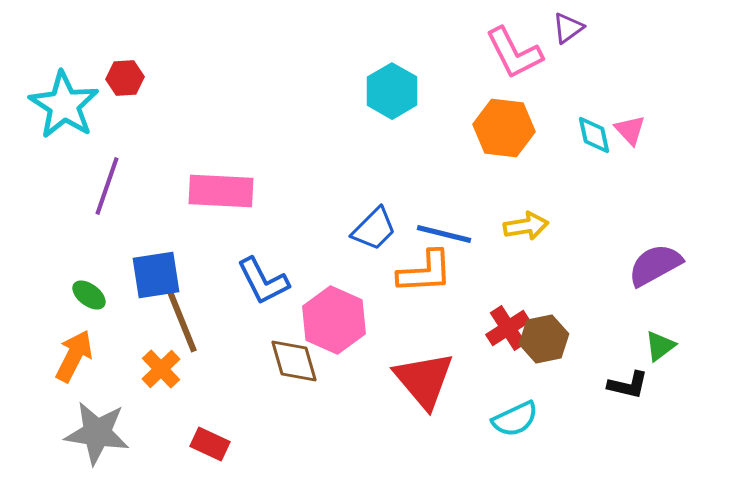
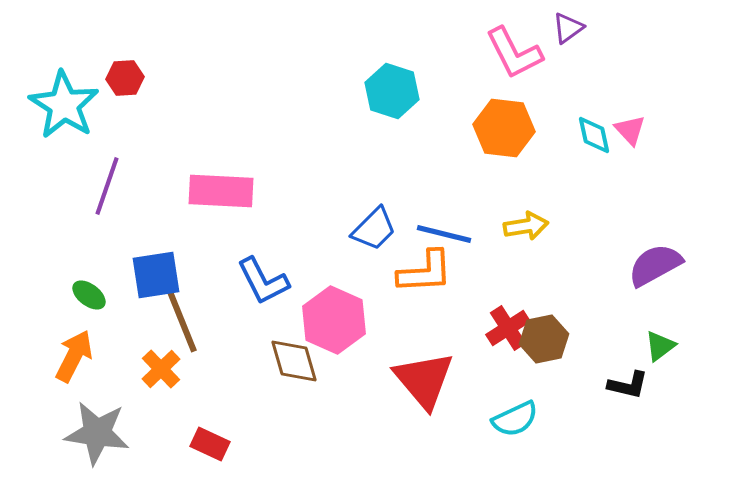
cyan hexagon: rotated 12 degrees counterclockwise
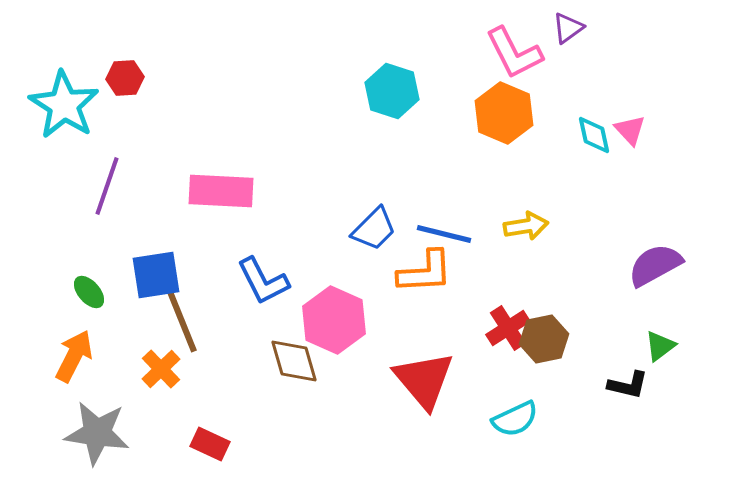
orange hexagon: moved 15 px up; rotated 16 degrees clockwise
green ellipse: moved 3 px up; rotated 12 degrees clockwise
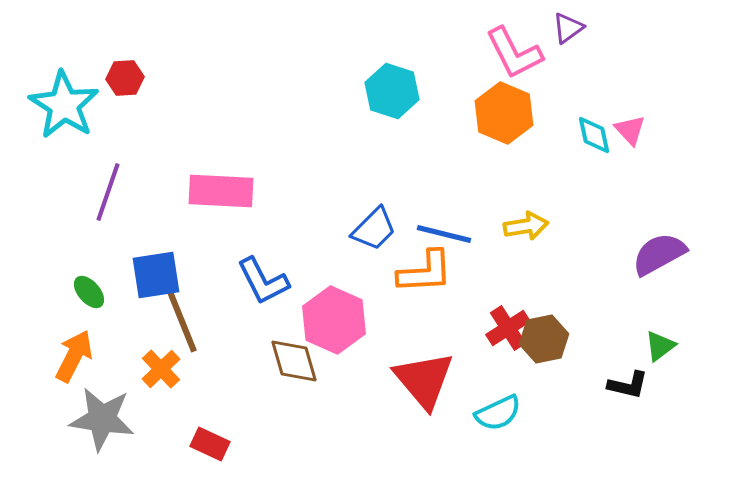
purple line: moved 1 px right, 6 px down
purple semicircle: moved 4 px right, 11 px up
cyan semicircle: moved 17 px left, 6 px up
gray star: moved 5 px right, 14 px up
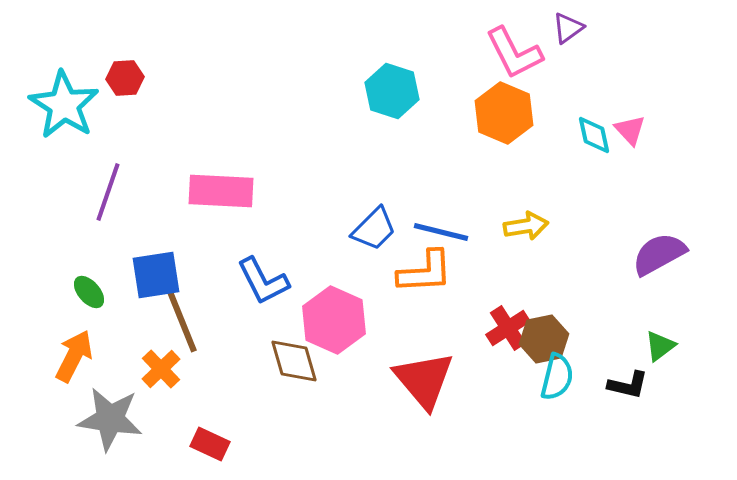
blue line: moved 3 px left, 2 px up
cyan semicircle: moved 59 px right, 36 px up; rotated 51 degrees counterclockwise
gray star: moved 8 px right
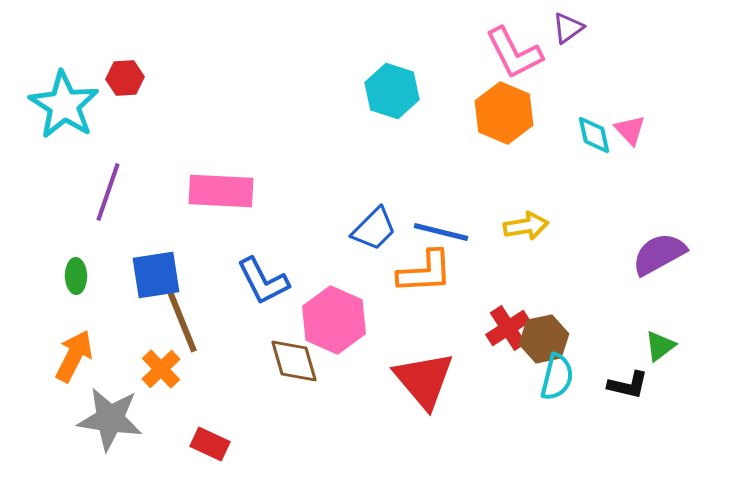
green ellipse: moved 13 px left, 16 px up; rotated 40 degrees clockwise
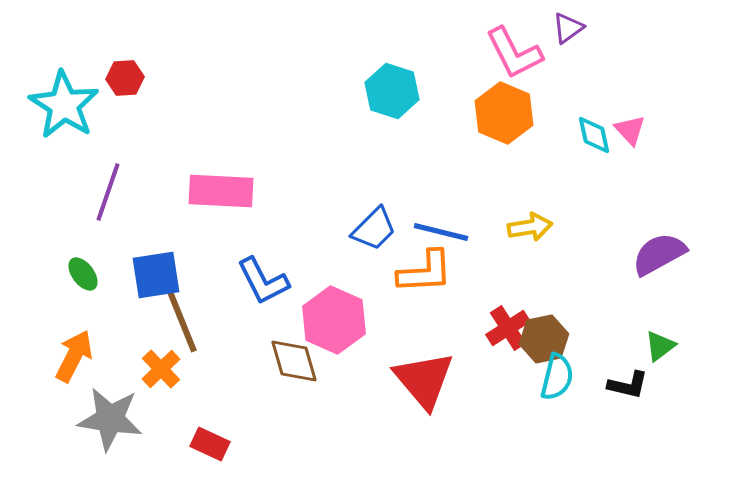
yellow arrow: moved 4 px right, 1 px down
green ellipse: moved 7 px right, 2 px up; rotated 36 degrees counterclockwise
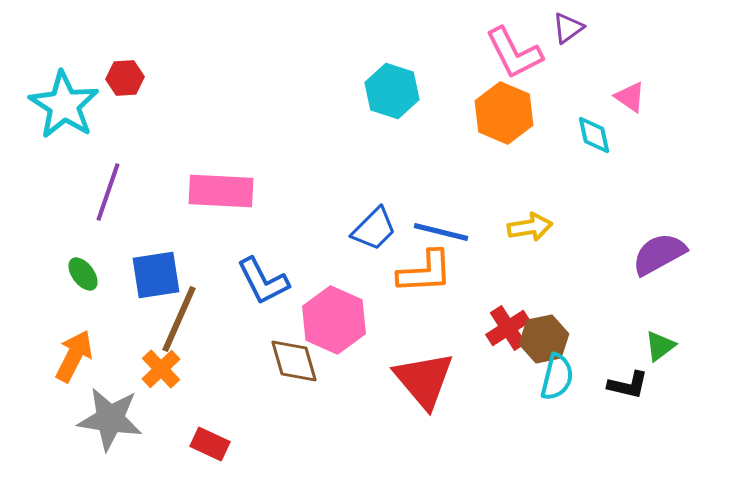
pink triangle: moved 33 px up; rotated 12 degrees counterclockwise
brown line: moved 2 px left; rotated 46 degrees clockwise
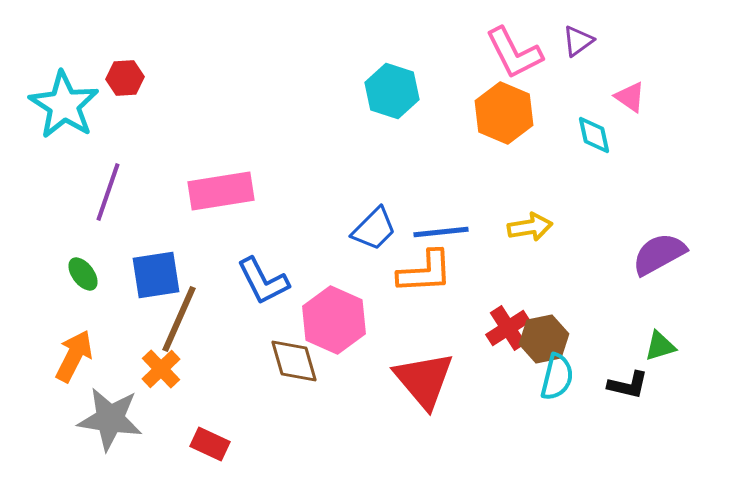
purple triangle: moved 10 px right, 13 px down
pink rectangle: rotated 12 degrees counterclockwise
blue line: rotated 20 degrees counterclockwise
green triangle: rotated 20 degrees clockwise
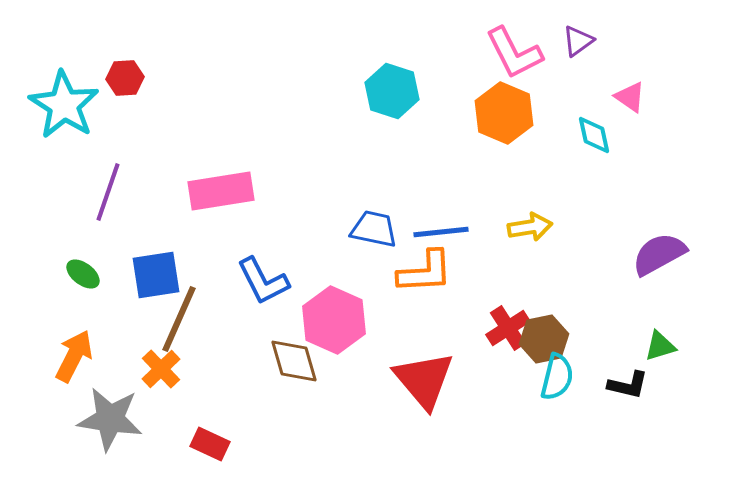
blue trapezoid: rotated 123 degrees counterclockwise
green ellipse: rotated 16 degrees counterclockwise
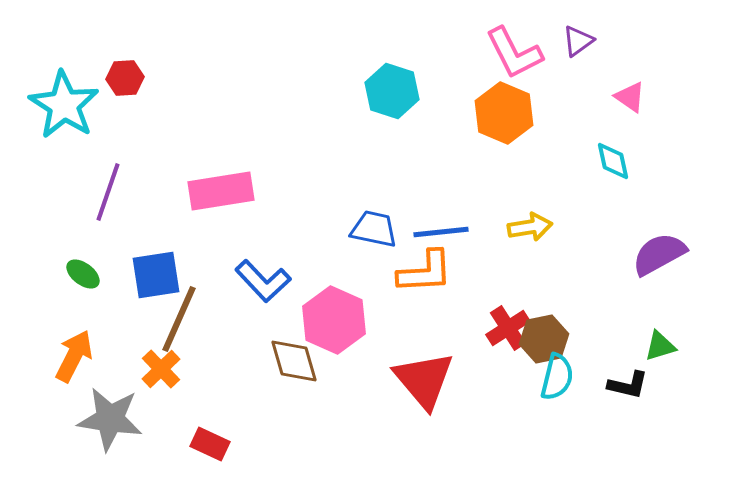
cyan diamond: moved 19 px right, 26 px down
blue L-shape: rotated 16 degrees counterclockwise
